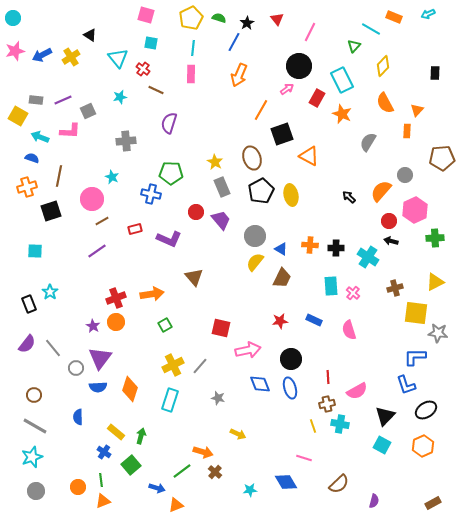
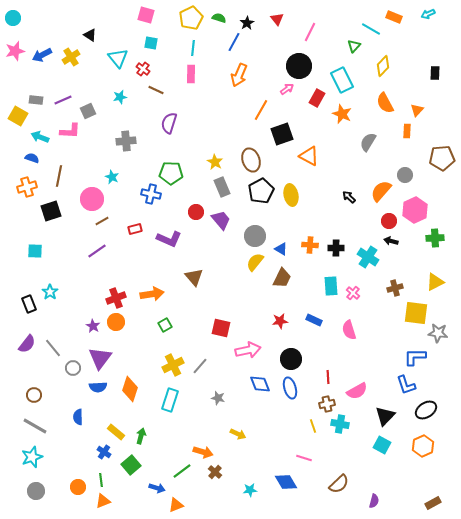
brown ellipse at (252, 158): moved 1 px left, 2 px down
gray circle at (76, 368): moved 3 px left
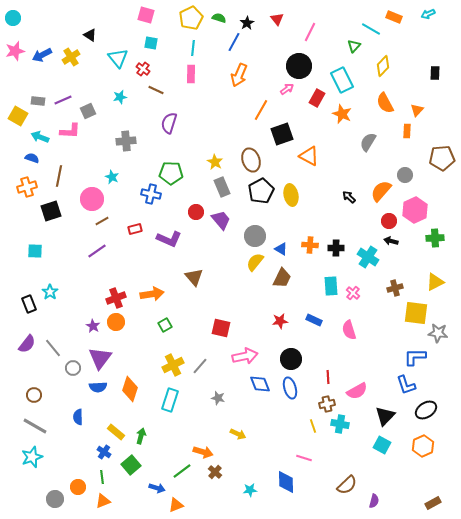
gray rectangle at (36, 100): moved 2 px right, 1 px down
pink arrow at (248, 350): moved 3 px left, 6 px down
green line at (101, 480): moved 1 px right, 3 px up
blue diamond at (286, 482): rotated 30 degrees clockwise
brown semicircle at (339, 484): moved 8 px right, 1 px down
gray circle at (36, 491): moved 19 px right, 8 px down
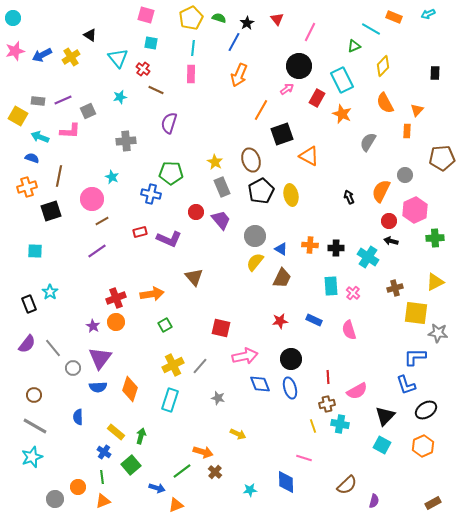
green triangle at (354, 46): rotated 24 degrees clockwise
orange semicircle at (381, 191): rotated 15 degrees counterclockwise
black arrow at (349, 197): rotated 24 degrees clockwise
red rectangle at (135, 229): moved 5 px right, 3 px down
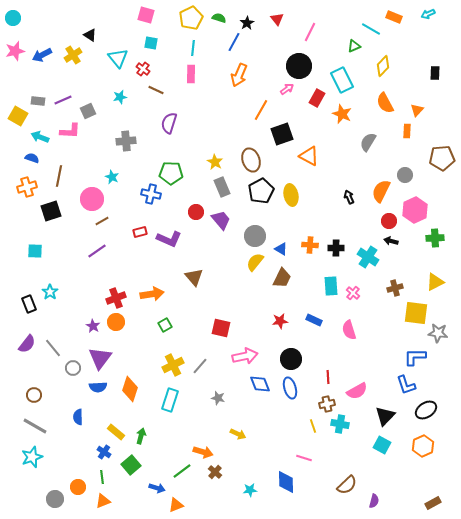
yellow cross at (71, 57): moved 2 px right, 2 px up
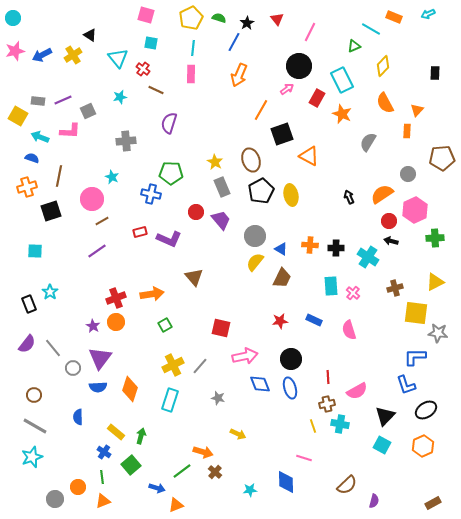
gray circle at (405, 175): moved 3 px right, 1 px up
orange semicircle at (381, 191): moved 1 px right, 3 px down; rotated 30 degrees clockwise
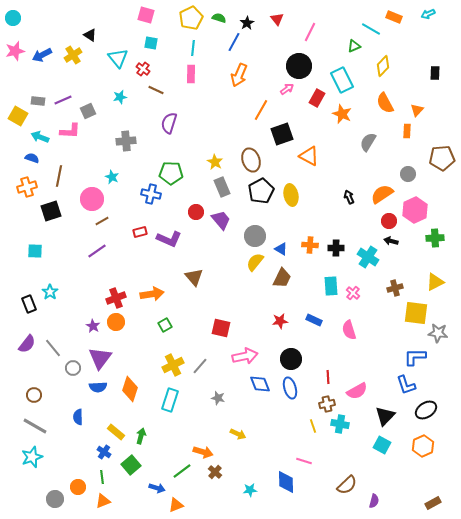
pink line at (304, 458): moved 3 px down
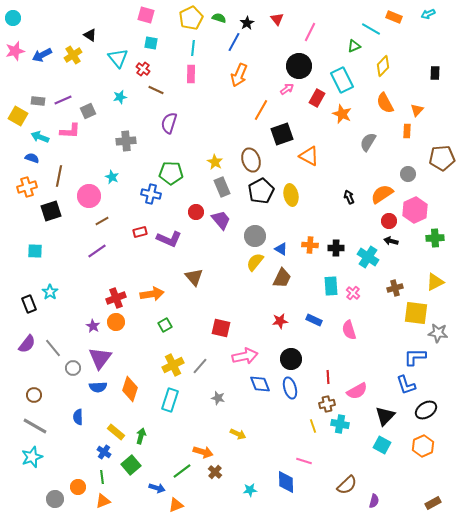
pink circle at (92, 199): moved 3 px left, 3 px up
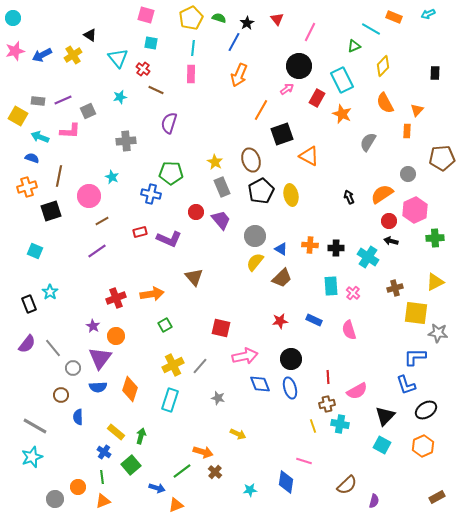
cyan square at (35, 251): rotated 21 degrees clockwise
brown trapezoid at (282, 278): rotated 20 degrees clockwise
orange circle at (116, 322): moved 14 px down
brown circle at (34, 395): moved 27 px right
blue diamond at (286, 482): rotated 10 degrees clockwise
brown rectangle at (433, 503): moved 4 px right, 6 px up
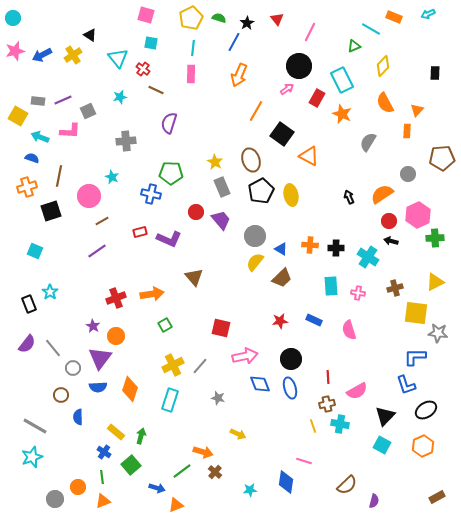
orange line at (261, 110): moved 5 px left, 1 px down
black square at (282, 134): rotated 35 degrees counterclockwise
pink hexagon at (415, 210): moved 3 px right, 5 px down
pink cross at (353, 293): moved 5 px right; rotated 32 degrees counterclockwise
